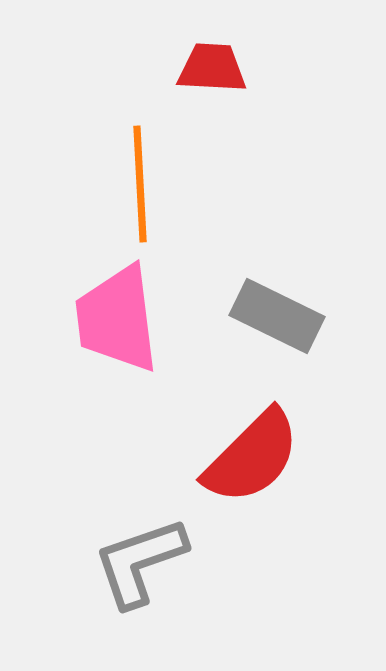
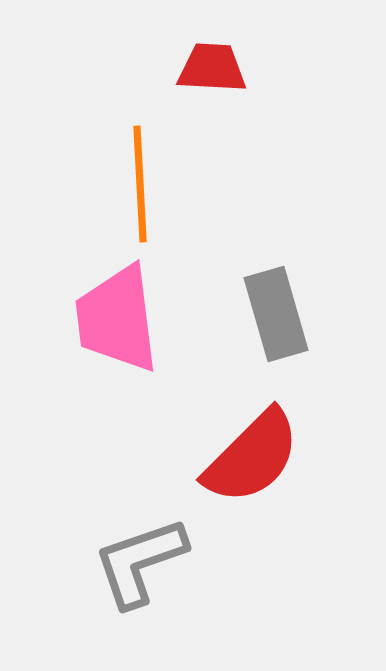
gray rectangle: moved 1 px left, 2 px up; rotated 48 degrees clockwise
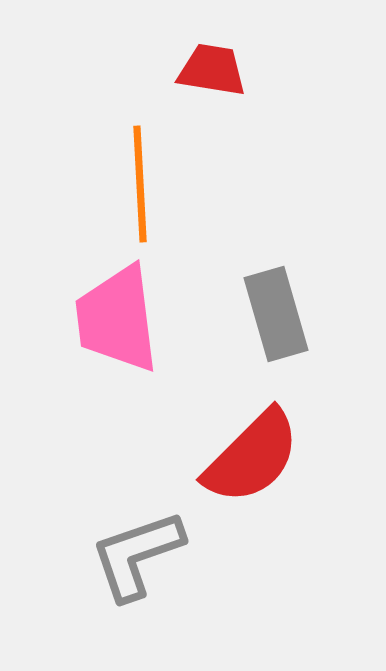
red trapezoid: moved 2 px down; rotated 6 degrees clockwise
gray L-shape: moved 3 px left, 7 px up
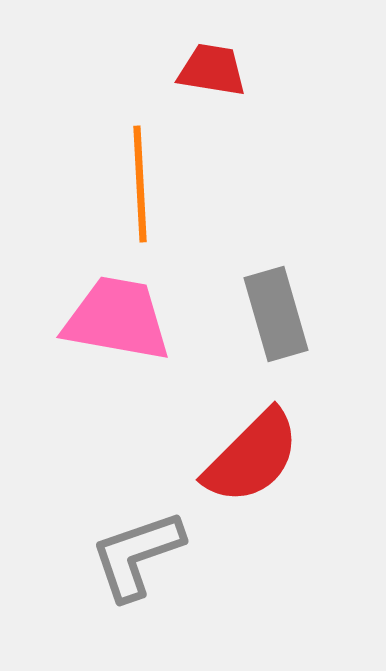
pink trapezoid: rotated 107 degrees clockwise
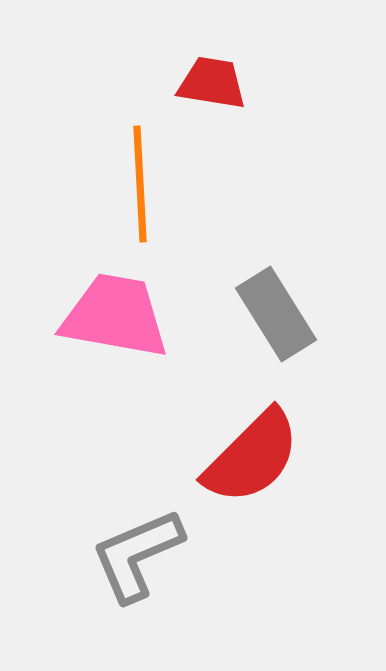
red trapezoid: moved 13 px down
gray rectangle: rotated 16 degrees counterclockwise
pink trapezoid: moved 2 px left, 3 px up
gray L-shape: rotated 4 degrees counterclockwise
